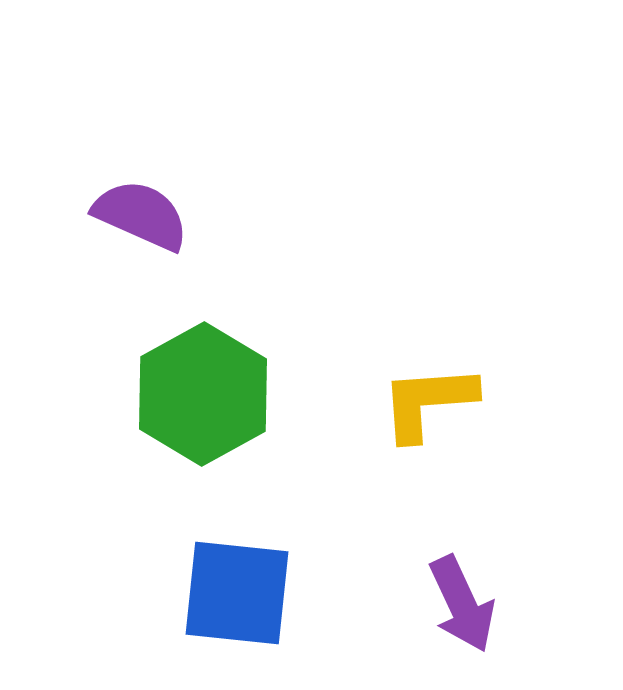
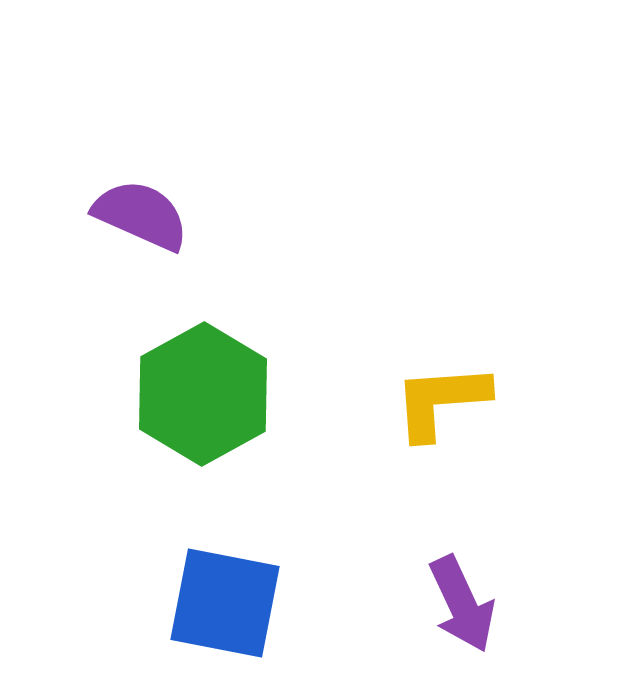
yellow L-shape: moved 13 px right, 1 px up
blue square: moved 12 px left, 10 px down; rotated 5 degrees clockwise
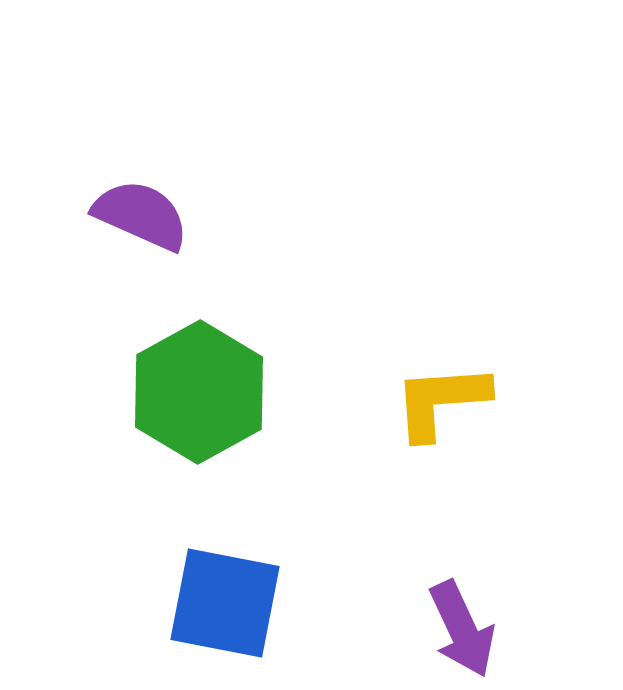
green hexagon: moved 4 px left, 2 px up
purple arrow: moved 25 px down
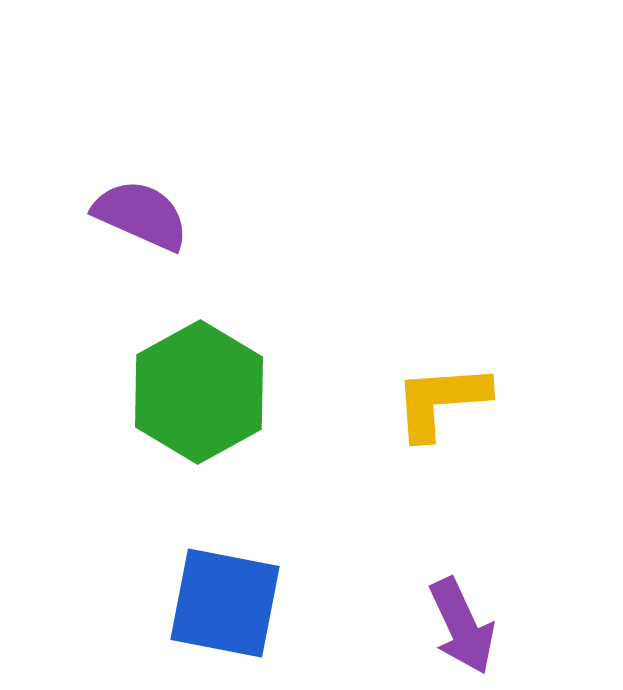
purple arrow: moved 3 px up
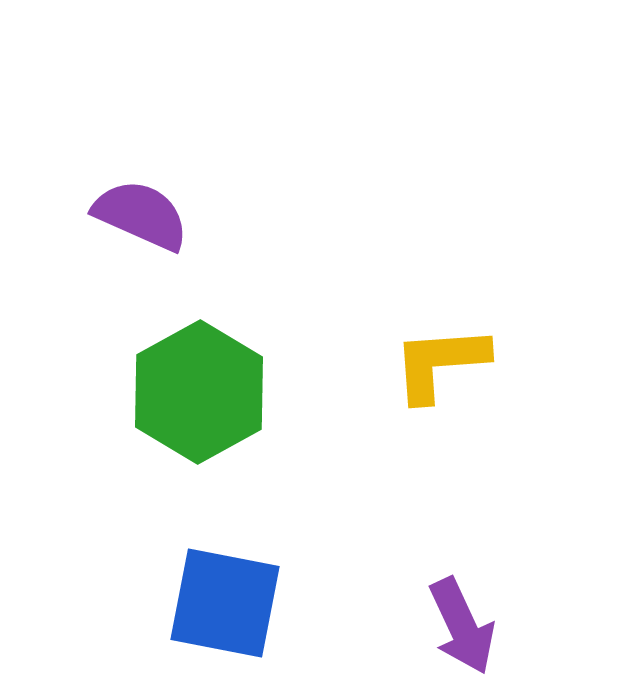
yellow L-shape: moved 1 px left, 38 px up
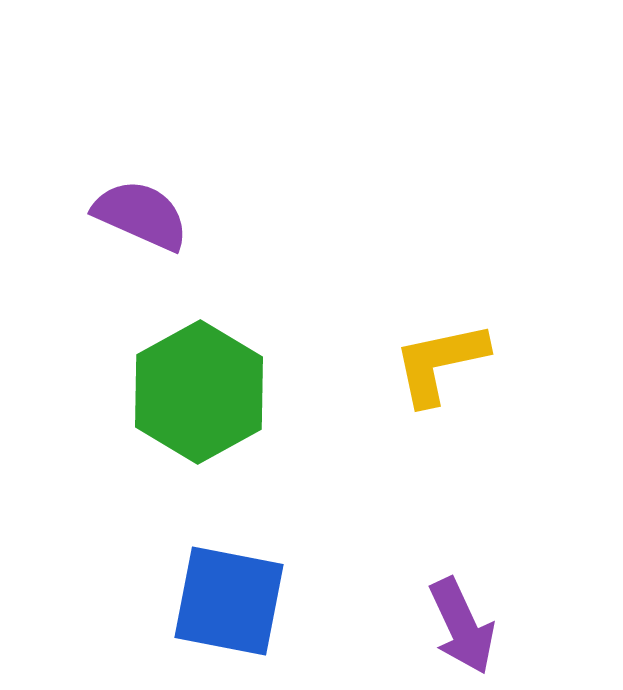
yellow L-shape: rotated 8 degrees counterclockwise
blue square: moved 4 px right, 2 px up
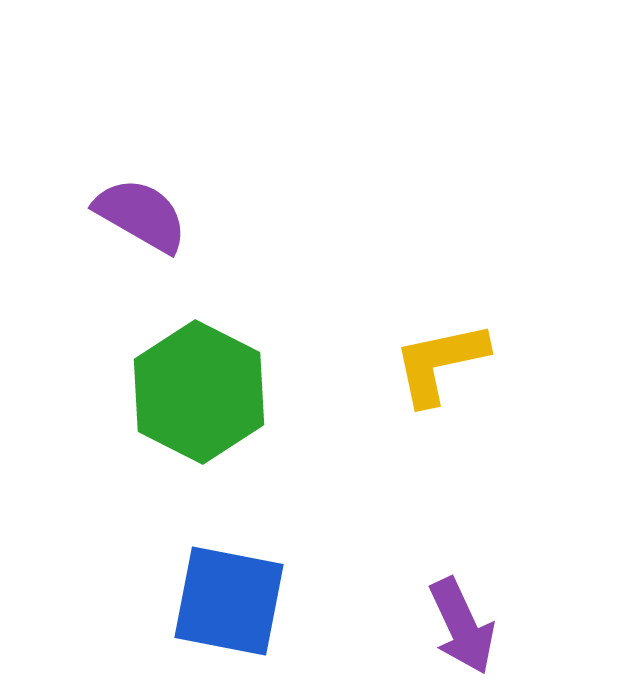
purple semicircle: rotated 6 degrees clockwise
green hexagon: rotated 4 degrees counterclockwise
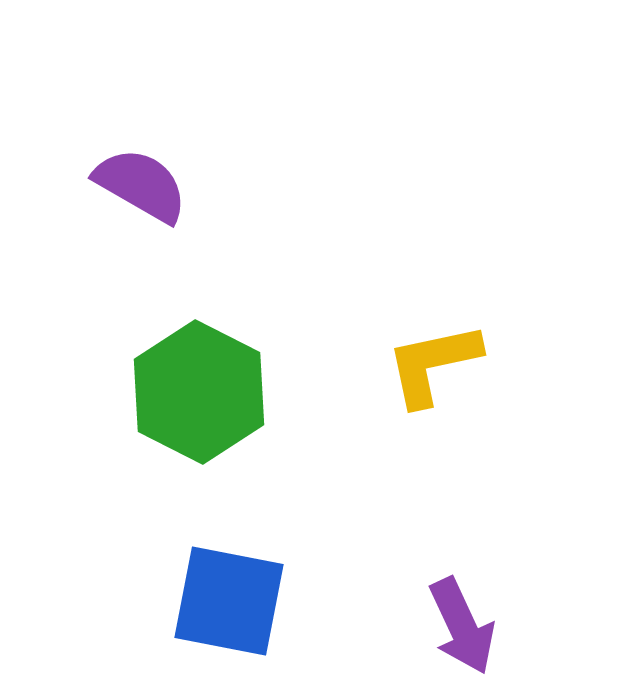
purple semicircle: moved 30 px up
yellow L-shape: moved 7 px left, 1 px down
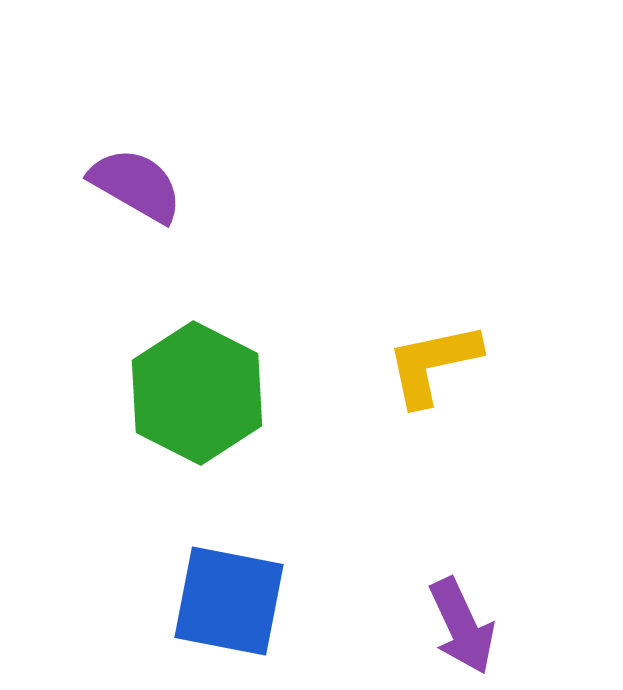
purple semicircle: moved 5 px left
green hexagon: moved 2 px left, 1 px down
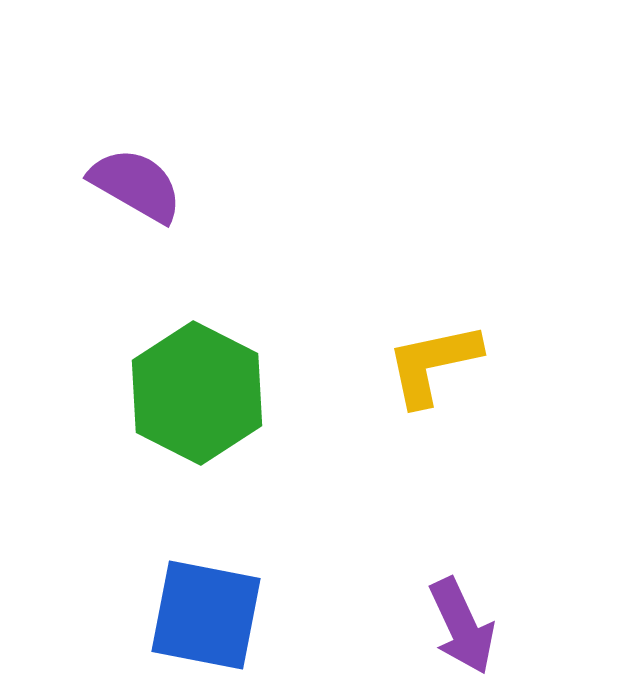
blue square: moved 23 px left, 14 px down
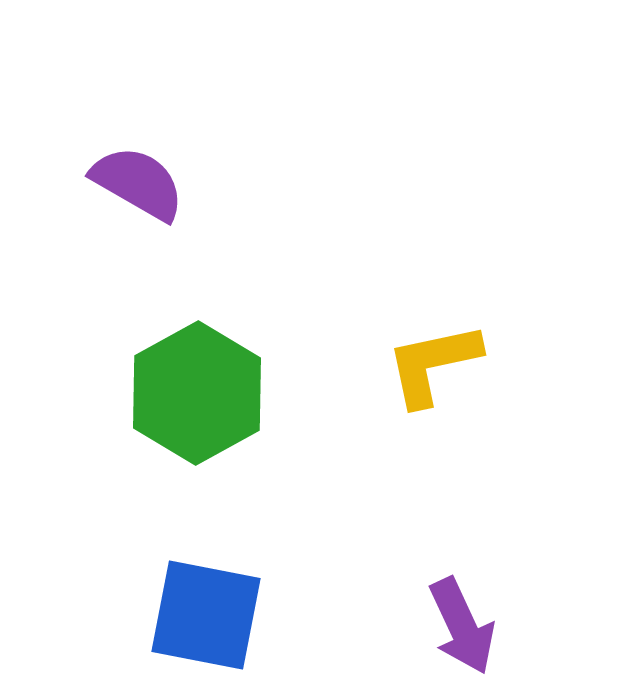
purple semicircle: moved 2 px right, 2 px up
green hexagon: rotated 4 degrees clockwise
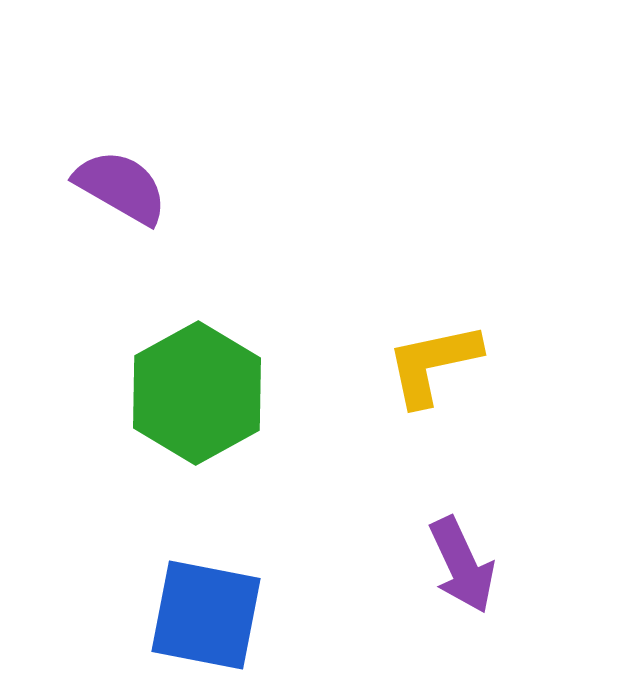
purple semicircle: moved 17 px left, 4 px down
purple arrow: moved 61 px up
